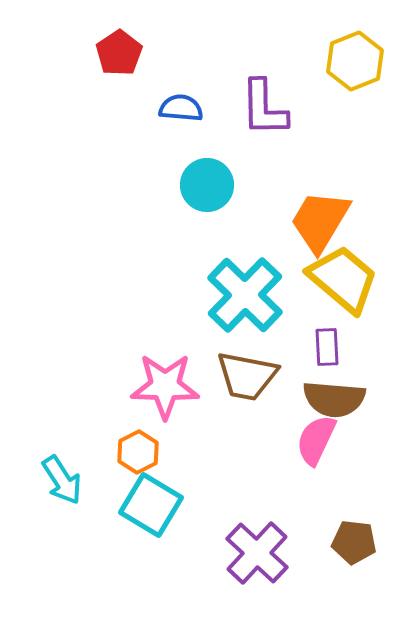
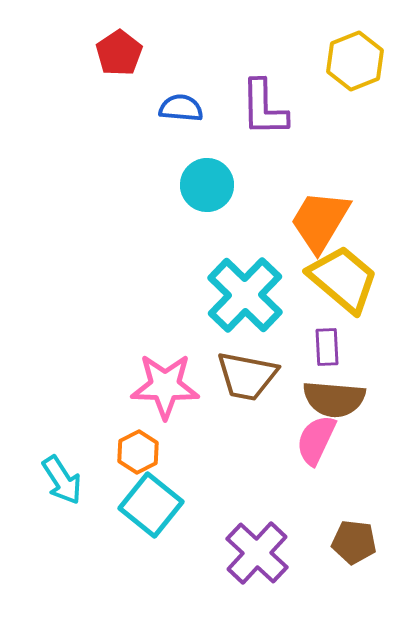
cyan square: rotated 8 degrees clockwise
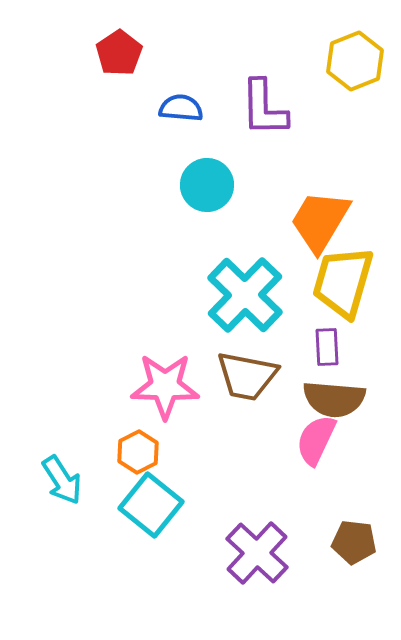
yellow trapezoid: moved 3 px down; rotated 114 degrees counterclockwise
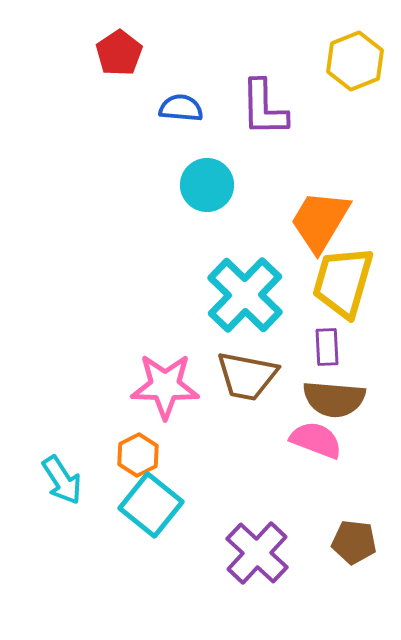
pink semicircle: rotated 86 degrees clockwise
orange hexagon: moved 3 px down
